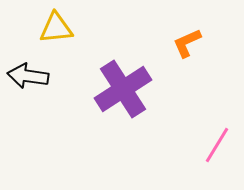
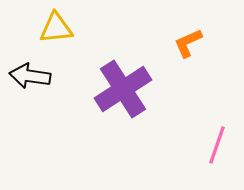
orange L-shape: moved 1 px right
black arrow: moved 2 px right
pink line: rotated 12 degrees counterclockwise
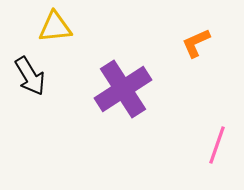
yellow triangle: moved 1 px left, 1 px up
orange L-shape: moved 8 px right
black arrow: rotated 129 degrees counterclockwise
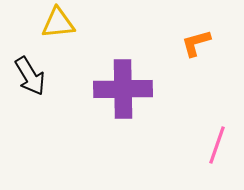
yellow triangle: moved 3 px right, 4 px up
orange L-shape: rotated 8 degrees clockwise
purple cross: rotated 32 degrees clockwise
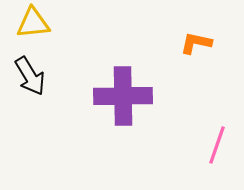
yellow triangle: moved 25 px left
orange L-shape: rotated 28 degrees clockwise
purple cross: moved 7 px down
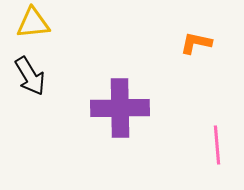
purple cross: moved 3 px left, 12 px down
pink line: rotated 24 degrees counterclockwise
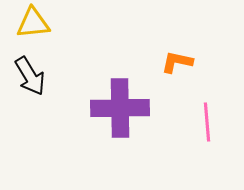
orange L-shape: moved 19 px left, 19 px down
pink line: moved 10 px left, 23 px up
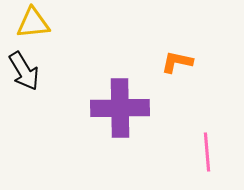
black arrow: moved 6 px left, 5 px up
pink line: moved 30 px down
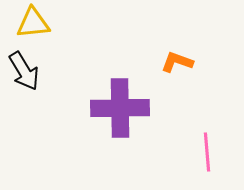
orange L-shape: rotated 8 degrees clockwise
